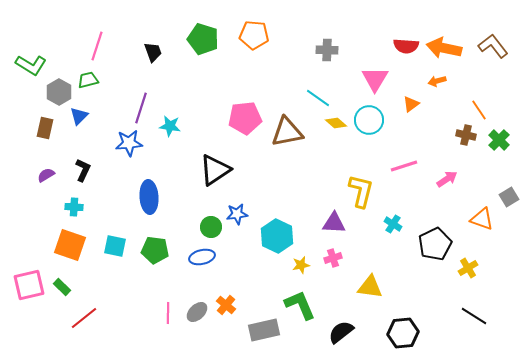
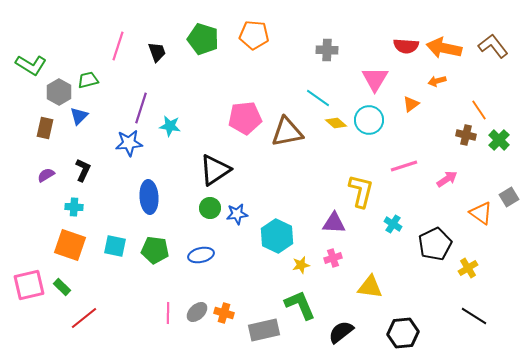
pink line at (97, 46): moved 21 px right
black trapezoid at (153, 52): moved 4 px right
orange triangle at (482, 219): moved 1 px left, 6 px up; rotated 15 degrees clockwise
green circle at (211, 227): moved 1 px left, 19 px up
blue ellipse at (202, 257): moved 1 px left, 2 px up
orange cross at (226, 305): moved 2 px left, 8 px down; rotated 24 degrees counterclockwise
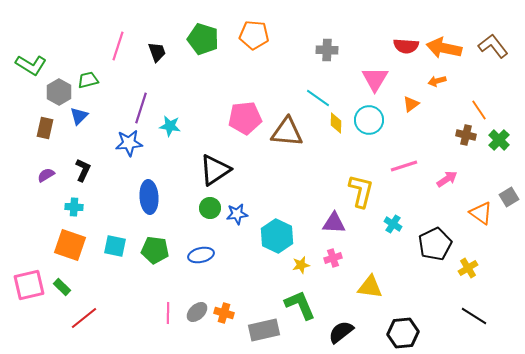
yellow diamond at (336, 123): rotated 50 degrees clockwise
brown triangle at (287, 132): rotated 16 degrees clockwise
